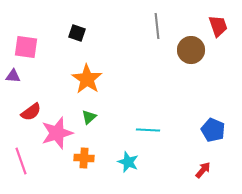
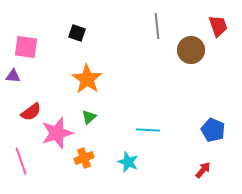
orange cross: rotated 24 degrees counterclockwise
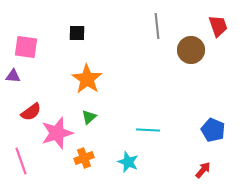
black square: rotated 18 degrees counterclockwise
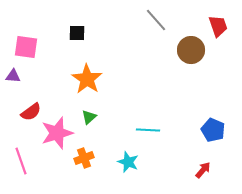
gray line: moved 1 px left, 6 px up; rotated 35 degrees counterclockwise
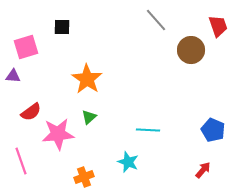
black square: moved 15 px left, 6 px up
pink square: rotated 25 degrees counterclockwise
pink star: moved 1 px right, 1 px down; rotated 12 degrees clockwise
orange cross: moved 19 px down
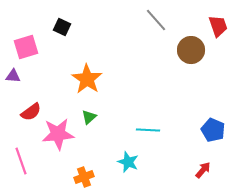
black square: rotated 24 degrees clockwise
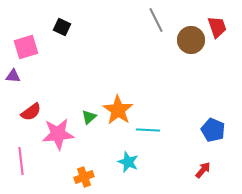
gray line: rotated 15 degrees clockwise
red trapezoid: moved 1 px left, 1 px down
brown circle: moved 10 px up
orange star: moved 31 px right, 31 px down
pink line: rotated 12 degrees clockwise
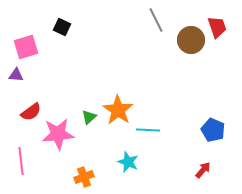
purple triangle: moved 3 px right, 1 px up
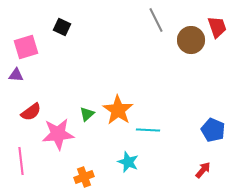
green triangle: moved 2 px left, 3 px up
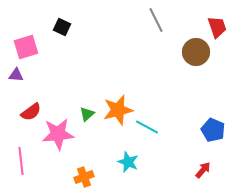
brown circle: moved 5 px right, 12 px down
orange star: rotated 24 degrees clockwise
cyan line: moved 1 px left, 3 px up; rotated 25 degrees clockwise
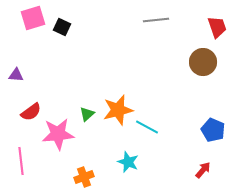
gray line: rotated 70 degrees counterclockwise
pink square: moved 7 px right, 29 px up
brown circle: moved 7 px right, 10 px down
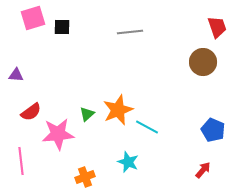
gray line: moved 26 px left, 12 px down
black square: rotated 24 degrees counterclockwise
orange star: rotated 8 degrees counterclockwise
orange cross: moved 1 px right
